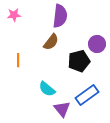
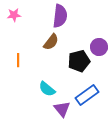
purple circle: moved 2 px right, 3 px down
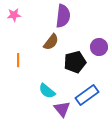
purple semicircle: moved 3 px right
black pentagon: moved 4 px left, 1 px down
cyan semicircle: moved 2 px down
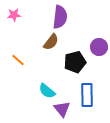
purple semicircle: moved 3 px left, 1 px down
orange line: rotated 48 degrees counterclockwise
blue rectangle: rotated 55 degrees counterclockwise
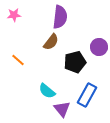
blue rectangle: rotated 30 degrees clockwise
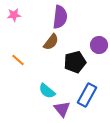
purple circle: moved 2 px up
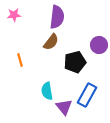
purple semicircle: moved 3 px left
orange line: moved 2 px right; rotated 32 degrees clockwise
cyan semicircle: rotated 42 degrees clockwise
purple triangle: moved 2 px right, 2 px up
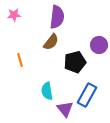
purple triangle: moved 1 px right, 2 px down
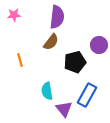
purple triangle: moved 1 px left
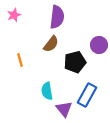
pink star: rotated 16 degrees counterclockwise
brown semicircle: moved 2 px down
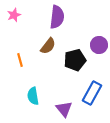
brown semicircle: moved 3 px left, 2 px down
black pentagon: moved 2 px up
cyan semicircle: moved 14 px left, 5 px down
blue rectangle: moved 5 px right, 2 px up
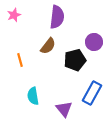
purple circle: moved 5 px left, 3 px up
